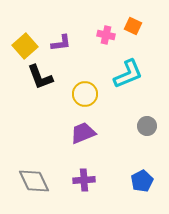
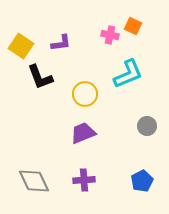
pink cross: moved 4 px right
yellow square: moved 4 px left; rotated 15 degrees counterclockwise
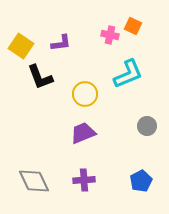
blue pentagon: moved 1 px left
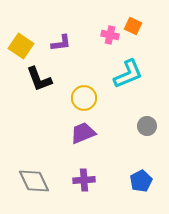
black L-shape: moved 1 px left, 2 px down
yellow circle: moved 1 px left, 4 px down
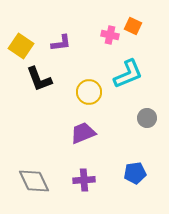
yellow circle: moved 5 px right, 6 px up
gray circle: moved 8 px up
blue pentagon: moved 6 px left, 8 px up; rotated 20 degrees clockwise
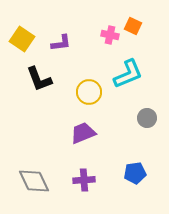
yellow square: moved 1 px right, 7 px up
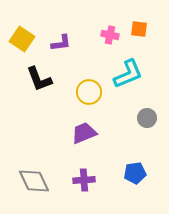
orange square: moved 6 px right, 3 px down; rotated 18 degrees counterclockwise
purple trapezoid: moved 1 px right
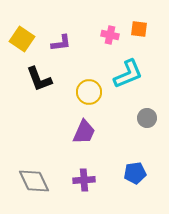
purple trapezoid: moved 1 px up; rotated 136 degrees clockwise
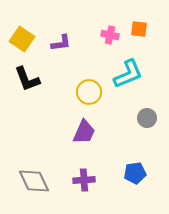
black L-shape: moved 12 px left
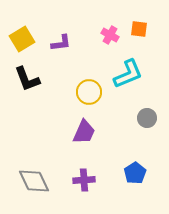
pink cross: rotated 18 degrees clockwise
yellow square: rotated 25 degrees clockwise
blue pentagon: rotated 25 degrees counterclockwise
